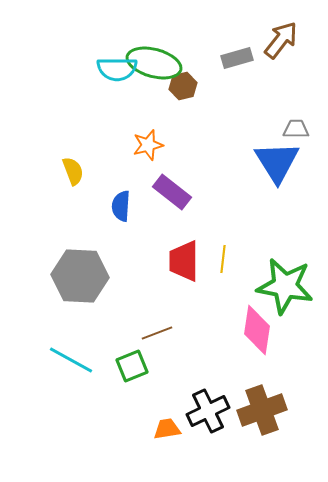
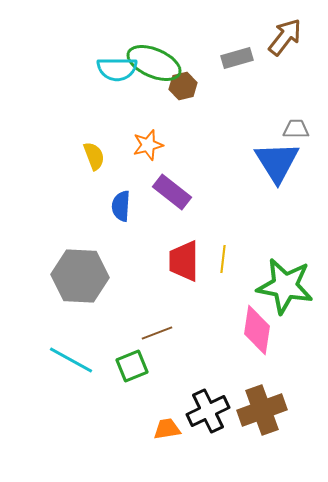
brown arrow: moved 4 px right, 3 px up
green ellipse: rotated 8 degrees clockwise
yellow semicircle: moved 21 px right, 15 px up
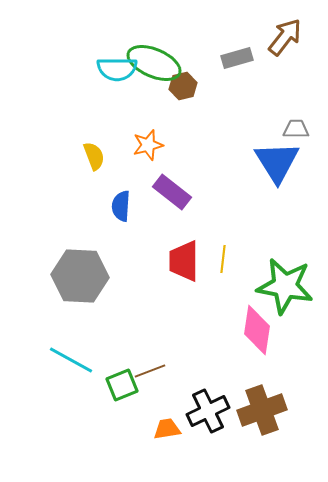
brown line: moved 7 px left, 38 px down
green square: moved 10 px left, 19 px down
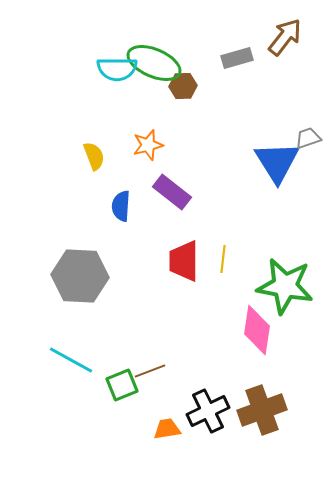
brown hexagon: rotated 12 degrees clockwise
gray trapezoid: moved 12 px right, 9 px down; rotated 20 degrees counterclockwise
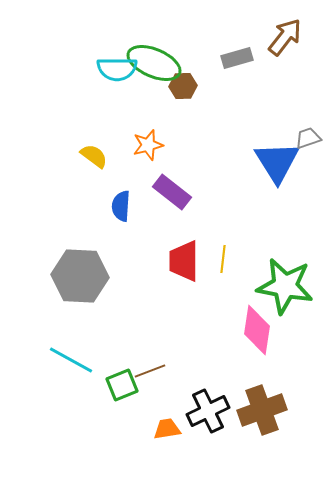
yellow semicircle: rotated 32 degrees counterclockwise
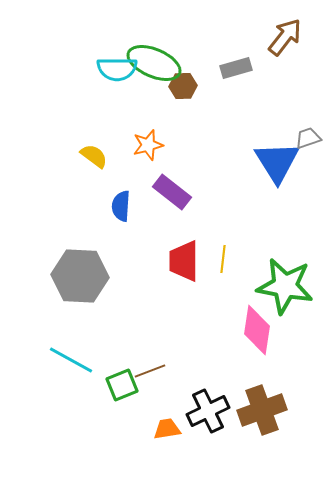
gray rectangle: moved 1 px left, 10 px down
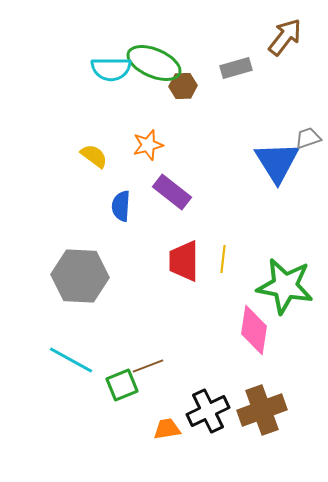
cyan semicircle: moved 6 px left
pink diamond: moved 3 px left
brown line: moved 2 px left, 5 px up
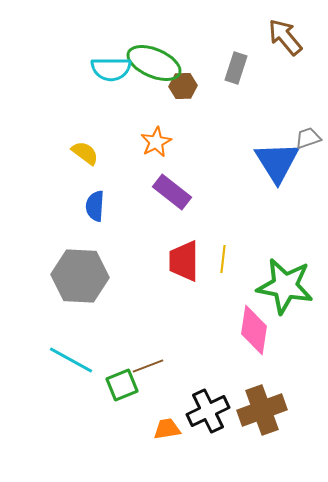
brown arrow: rotated 78 degrees counterclockwise
gray rectangle: rotated 56 degrees counterclockwise
orange star: moved 8 px right, 3 px up; rotated 12 degrees counterclockwise
yellow semicircle: moved 9 px left, 3 px up
blue semicircle: moved 26 px left
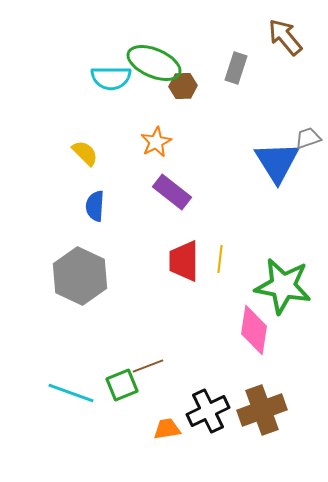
cyan semicircle: moved 9 px down
yellow semicircle: rotated 8 degrees clockwise
yellow line: moved 3 px left
gray hexagon: rotated 22 degrees clockwise
green star: moved 2 px left
cyan line: moved 33 px down; rotated 9 degrees counterclockwise
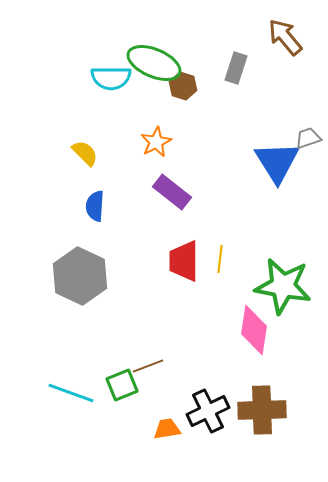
brown hexagon: rotated 20 degrees clockwise
brown cross: rotated 18 degrees clockwise
